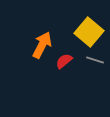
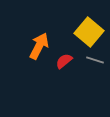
orange arrow: moved 3 px left, 1 px down
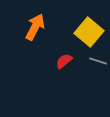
orange arrow: moved 4 px left, 19 px up
gray line: moved 3 px right, 1 px down
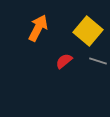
orange arrow: moved 3 px right, 1 px down
yellow square: moved 1 px left, 1 px up
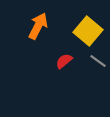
orange arrow: moved 2 px up
gray line: rotated 18 degrees clockwise
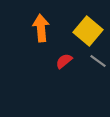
orange arrow: moved 3 px right, 2 px down; rotated 32 degrees counterclockwise
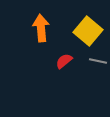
gray line: rotated 24 degrees counterclockwise
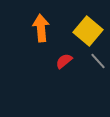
gray line: rotated 36 degrees clockwise
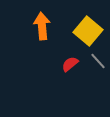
orange arrow: moved 1 px right, 2 px up
red semicircle: moved 6 px right, 3 px down
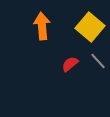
yellow square: moved 2 px right, 4 px up
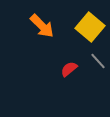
orange arrow: rotated 140 degrees clockwise
red semicircle: moved 1 px left, 5 px down
